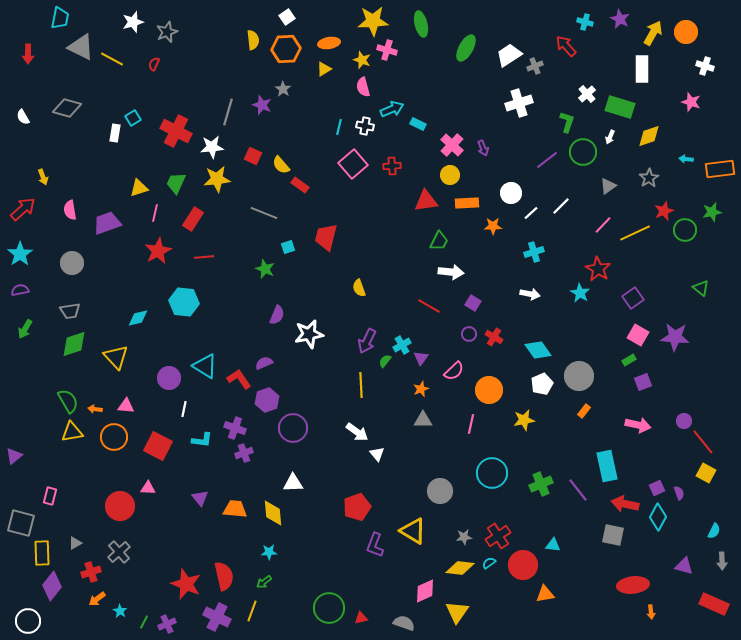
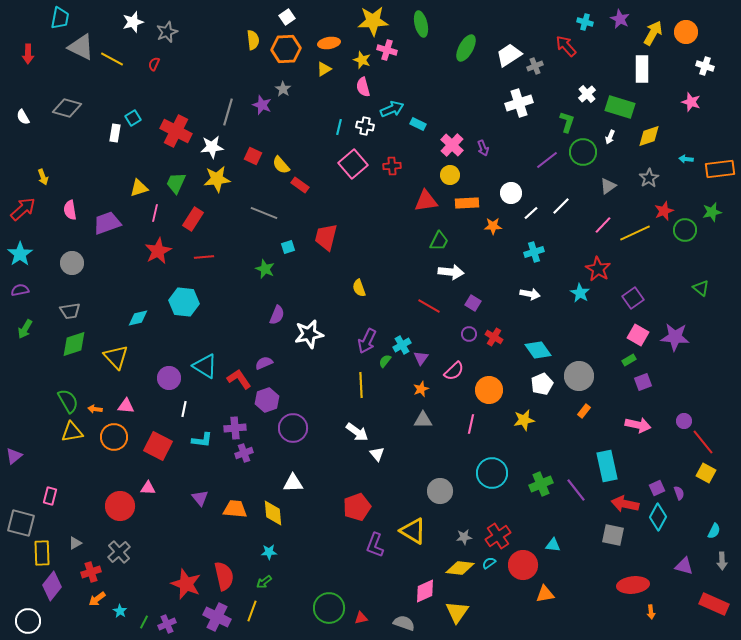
purple cross at (235, 428): rotated 25 degrees counterclockwise
purple line at (578, 490): moved 2 px left
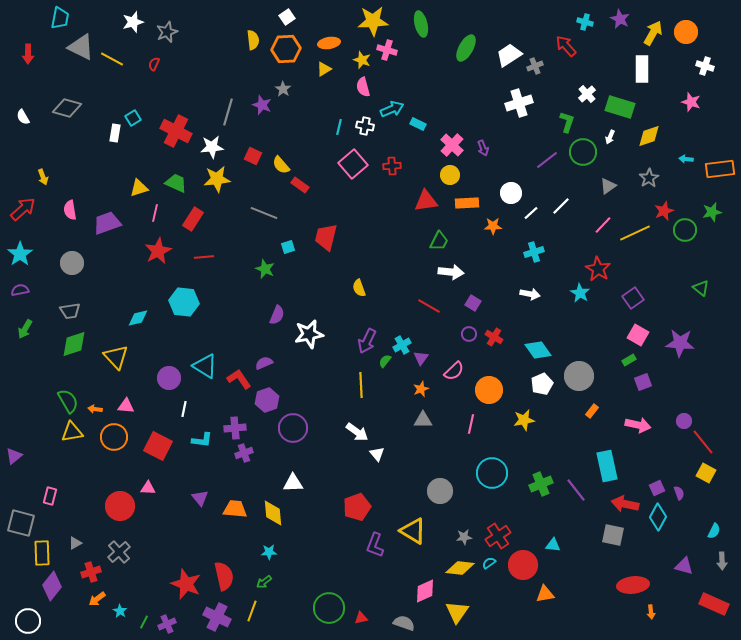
green trapezoid at (176, 183): rotated 90 degrees clockwise
purple star at (675, 337): moved 5 px right, 6 px down
orange rectangle at (584, 411): moved 8 px right
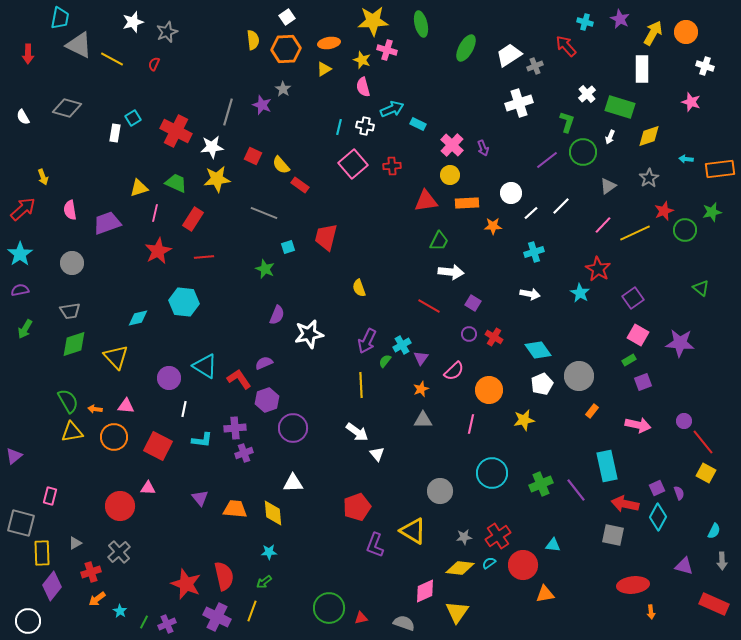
gray triangle at (81, 47): moved 2 px left, 2 px up
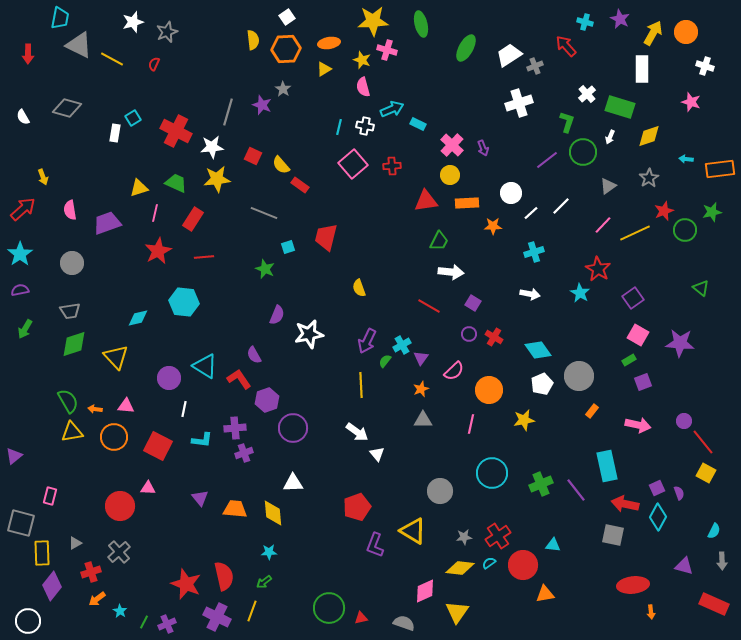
purple semicircle at (264, 363): moved 10 px left, 8 px up; rotated 96 degrees counterclockwise
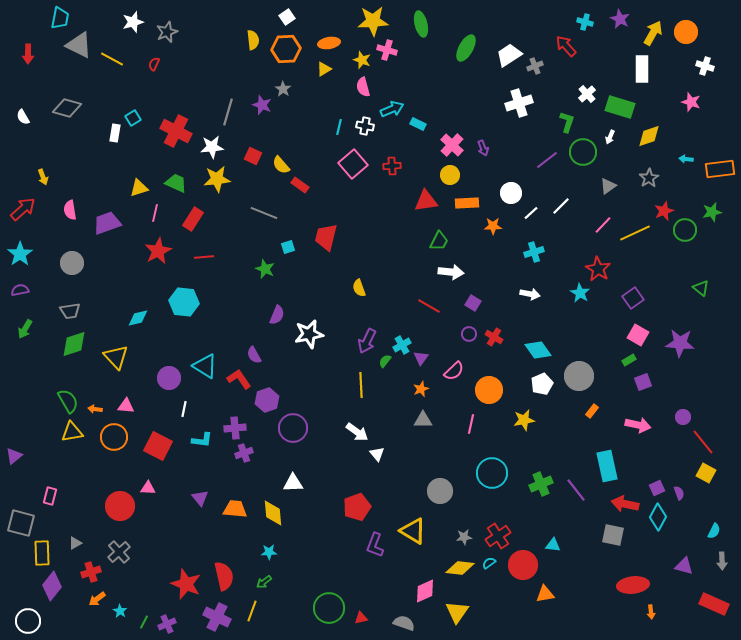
purple circle at (684, 421): moved 1 px left, 4 px up
